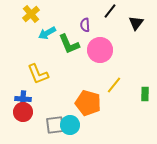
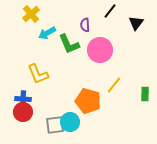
orange pentagon: moved 2 px up
cyan circle: moved 3 px up
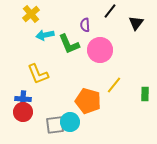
cyan arrow: moved 2 px left, 2 px down; rotated 18 degrees clockwise
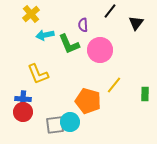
purple semicircle: moved 2 px left
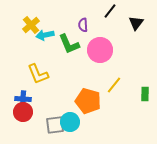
yellow cross: moved 11 px down
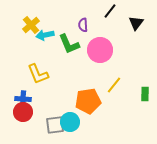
orange pentagon: rotated 25 degrees counterclockwise
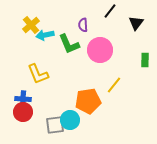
green rectangle: moved 34 px up
cyan circle: moved 2 px up
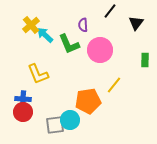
cyan arrow: rotated 54 degrees clockwise
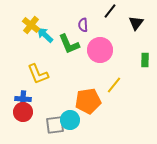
yellow cross: rotated 12 degrees counterclockwise
